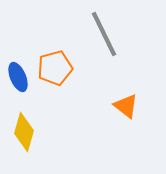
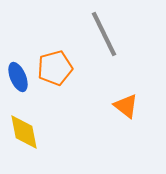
yellow diamond: rotated 27 degrees counterclockwise
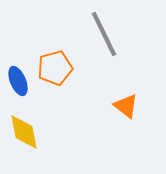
blue ellipse: moved 4 px down
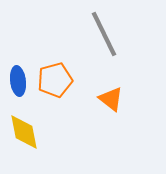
orange pentagon: moved 12 px down
blue ellipse: rotated 16 degrees clockwise
orange triangle: moved 15 px left, 7 px up
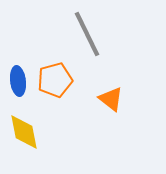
gray line: moved 17 px left
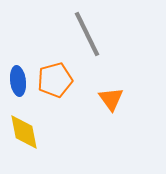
orange triangle: rotated 16 degrees clockwise
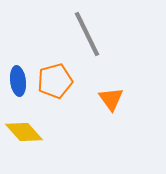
orange pentagon: moved 1 px down
yellow diamond: rotated 30 degrees counterclockwise
